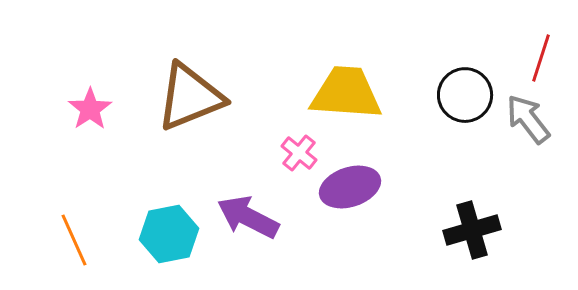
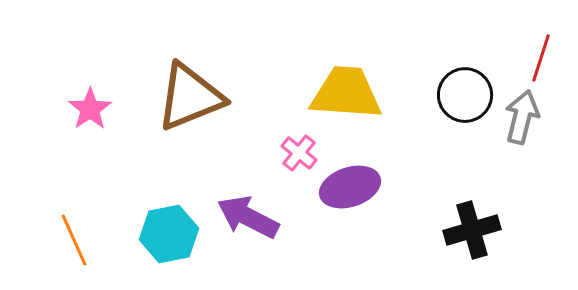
gray arrow: moved 6 px left, 2 px up; rotated 52 degrees clockwise
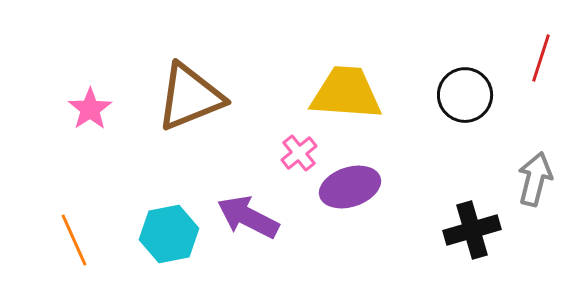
gray arrow: moved 13 px right, 62 px down
pink cross: rotated 12 degrees clockwise
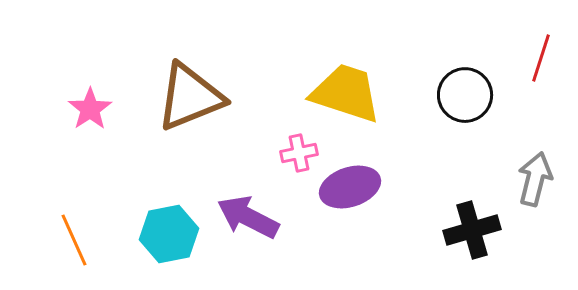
yellow trapezoid: rotated 14 degrees clockwise
pink cross: rotated 27 degrees clockwise
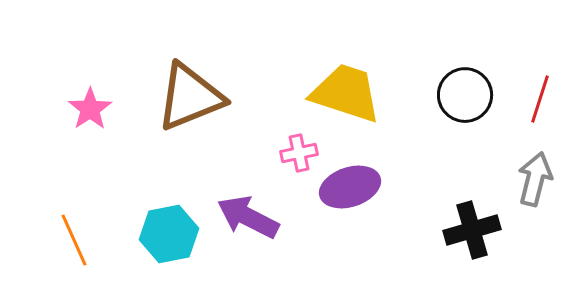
red line: moved 1 px left, 41 px down
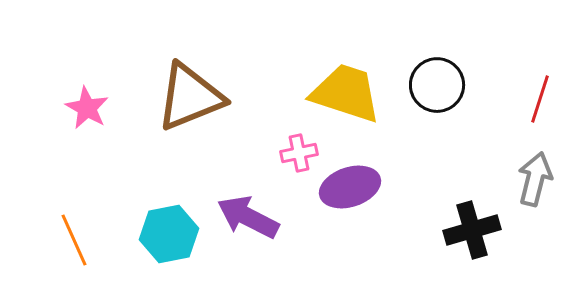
black circle: moved 28 px left, 10 px up
pink star: moved 3 px left, 1 px up; rotated 9 degrees counterclockwise
